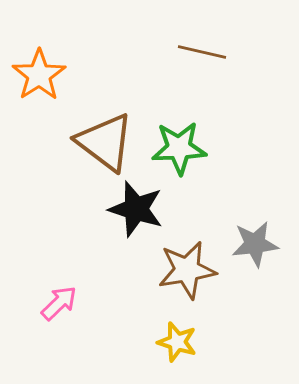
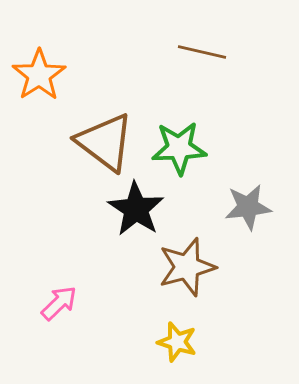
black star: rotated 16 degrees clockwise
gray star: moved 7 px left, 37 px up
brown star: moved 3 px up; rotated 6 degrees counterclockwise
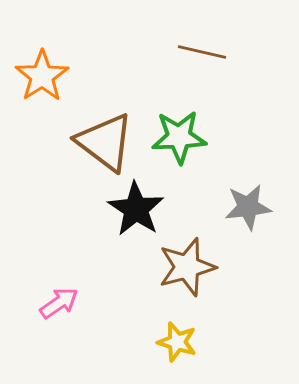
orange star: moved 3 px right, 1 px down
green star: moved 11 px up
pink arrow: rotated 9 degrees clockwise
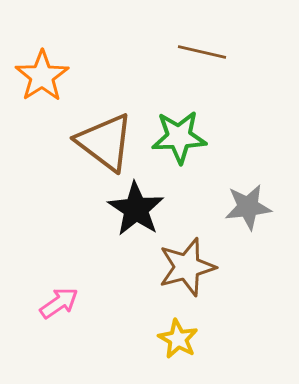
yellow star: moved 1 px right, 3 px up; rotated 12 degrees clockwise
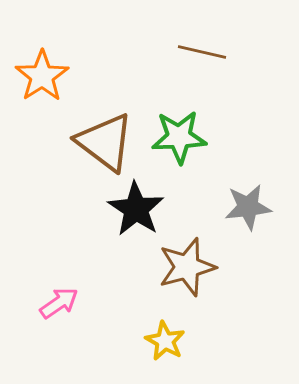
yellow star: moved 13 px left, 2 px down
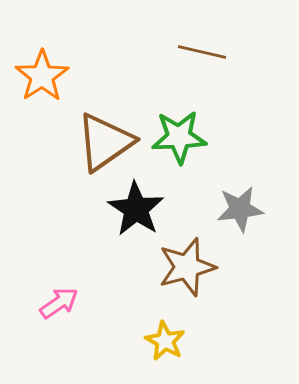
brown triangle: rotated 48 degrees clockwise
gray star: moved 8 px left, 2 px down
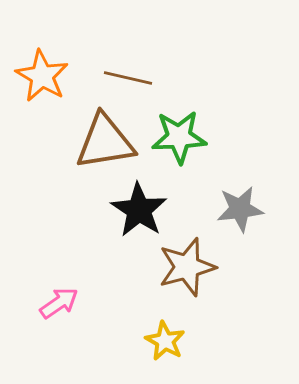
brown line: moved 74 px left, 26 px down
orange star: rotated 8 degrees counterclockwise
brown triangle: rotated 26 degrees clockwise
black star: moved 3 px right, 1 px down
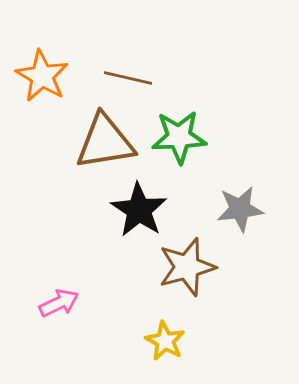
pink arrow: rotated 9 degrees clockwise
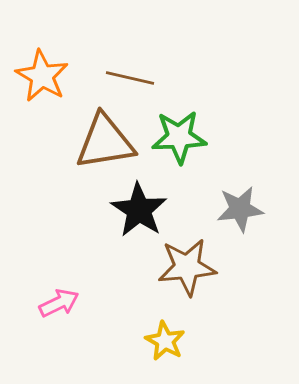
brown line: moved 2 px right
brown star: rotated 10 degrees clockwise
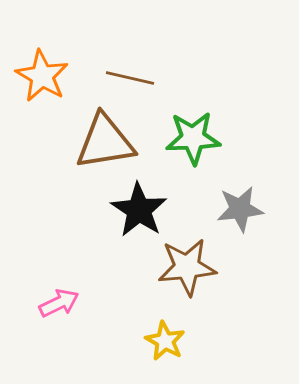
green star: moved 14 px right, 1 px down
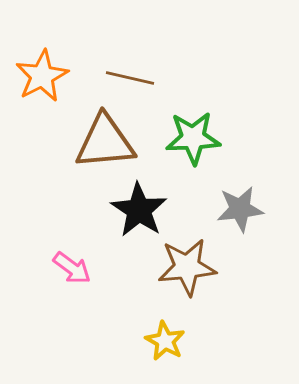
orange star: rotated 14 degrees clockwise
brown triangle: rotated 4 degrees clockwise
pink arrow: moved 13 px right, 35 px up; rotated 63 degrees clockwise
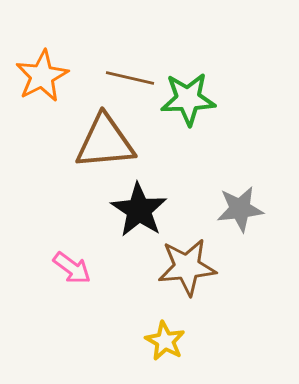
green star: moved 5 px left, 39 px up
